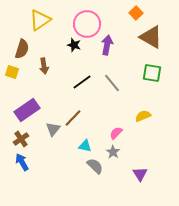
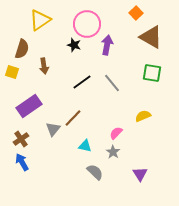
purple rectangle: moved 2 px right, 4 px up
gray semicircle: moved 6 px down
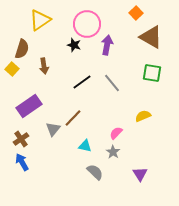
yellow square: moved 3 px up; rotated 24 degrees clockwise
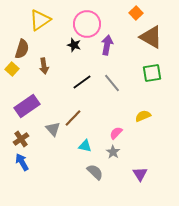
green square: rotated 18 degrees counterclockwise
purple rectangle: moved 2 px left
gray triangle: rotated 21 degrees counterclockwise
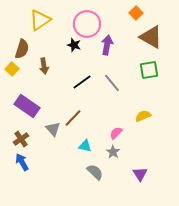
green square: moved 3 px left, 3 px up
purple rectangle: rotated 70 degrees clockwise
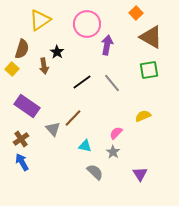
black star: moved 17 px left, 7 px down; rotated 16 degrees clockwise
